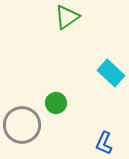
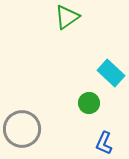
green circle: moved 33 px right
gray circle: moved 4 px down
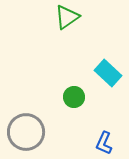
cyan rectangle: moved 3 px left
green circle: moved 15 px left, 6 px up
gray circle: moved 4 px right, 3 px down
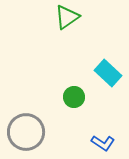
blue L-shape: moved 1 px left; rotated 80 degrees counterclockwise
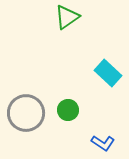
green circle: moved 6 px left, 13 px down
gray circle: moved 19 px up
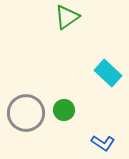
green circle: moved 4 px left
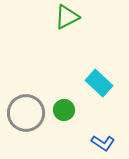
green triangle: rotated 8 degrees clockwise
cyan rectangle: moved 9 px left, 10 px down
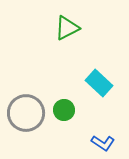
green triangle: moved 11 px down
